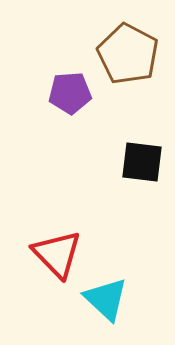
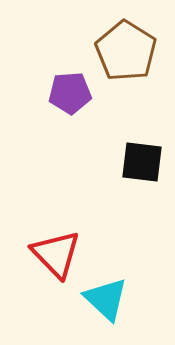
brown pentagon: moved 2 px left, 3 px up; rotated 4 degrees clockwise
red triangle: moved 1 px left
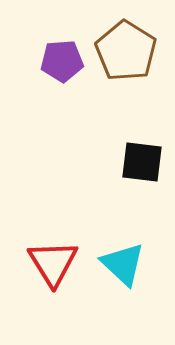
purple pentagon: moved 8 px left, 32 px up
red triangle: moved 3 px left, 9 px down; rotated 12 degrees clockwise
cyan triangle: moved 17 px right, 35 px up
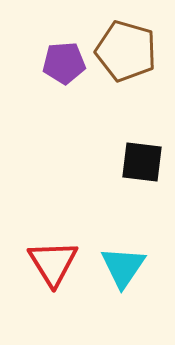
brown pentagon: rotated 16 degrees counterclockwise
purple pentagon: moved 2 px right, 2 px down
cyan triangle: moved 3 px down; rotated 21 degrees clockwise
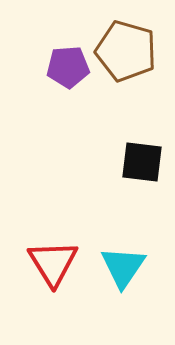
purple pentagon: moved 4 px right, 4 px down
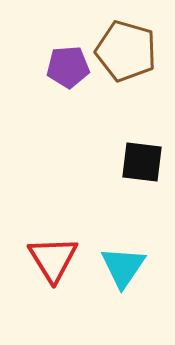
red triangle: moved 4 px up
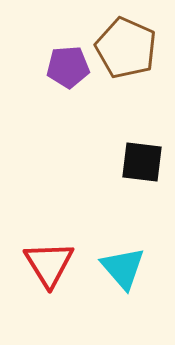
brown pentagon: moved 3 px up; rotated 8 degrees clockwise
red triangle: moved 4 px left, 5 px down
cyan triangle: moved 1 px down; rotated 15 degrees counterclockwise
